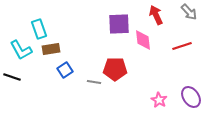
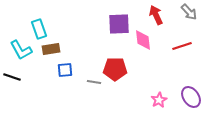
blue square: rotated 28 degrees clockwise
pink star: rotated 14 degrees clockwise
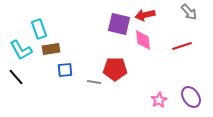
red arrow: moved 11 px left; rotated 78 degrees counterclockwise
purple square: rotated 15 degrees clockwise
black line: moved 4 px right; rotated 30 degrees clockwise
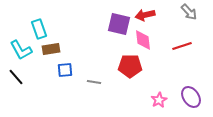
red pentagon: moved 15 px right, 3 px up
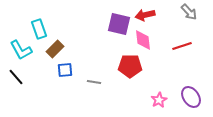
brown rectangle: moved 4 px right; rotated 36 degrees counterclockwise
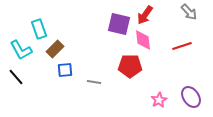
red arrow: rotated 42 degrees counterclockwise
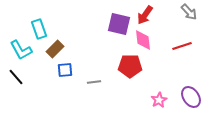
gray line: rotated 16 degrees counterclockwise
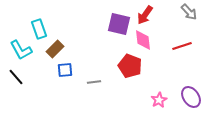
red pentagon: rotated 20 degrees clockwise
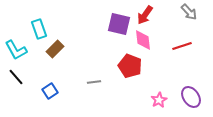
cyan L-shape: moved 5 px left
blue square: moved 15 px left, 21 px down; rotated 28 degrees counterclockwise
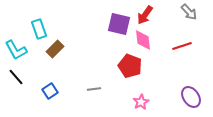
gray line: moved 7 px down
pink star: moved 18 px left, 2 px down
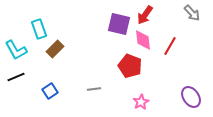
gray arrow: moved 3 px right, 1 px down
red line: moved 12 px left; rotated 42 degrees counterclockwise
black line: rotated 72 degrees counterclockwise
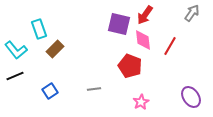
gray arrow: rotated 102 degrees counterclockwise
cyan L-shape: rotated 10 degrees counterclockwise
black line: moved 1 px left, 1 px up
